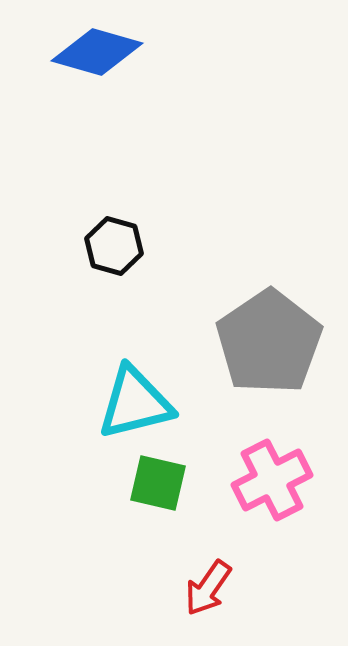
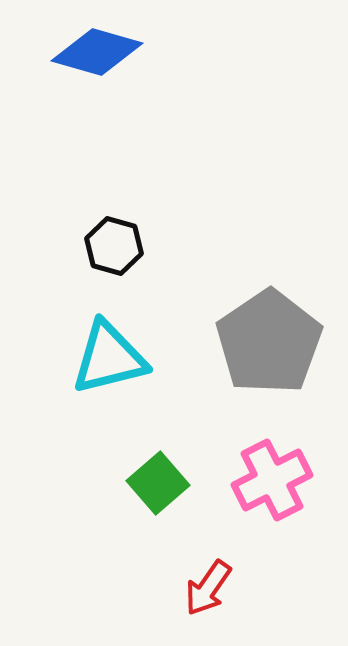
cyan triangle: moved 26 px left, 45 px up
green square: rotated 36 degrees clockwise
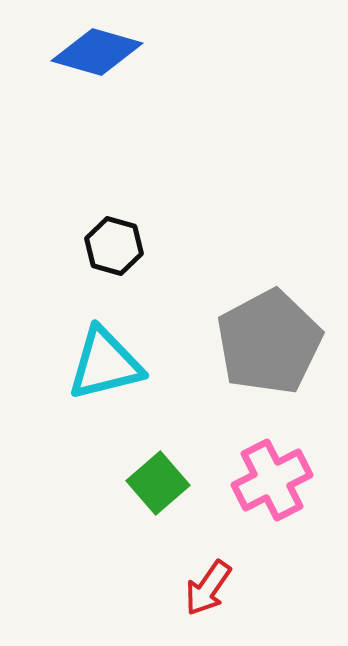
gray pentagon: rotated 6 degrees clockwise
cyan triangle: moved 4 px left, 6 px down
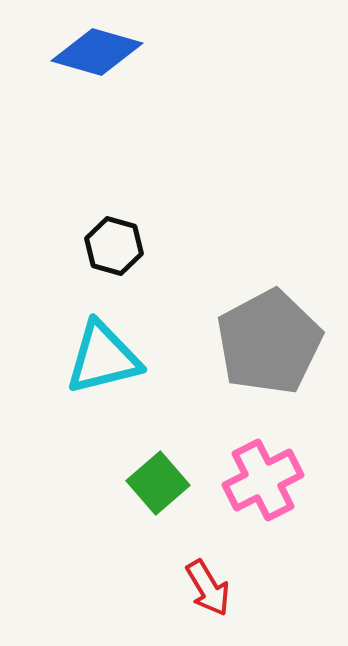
cyan triangle: moved 2 px left, 6 px up
pink cross: moved 9 px left
red arrow: rotated 66 degrees counterclockwise
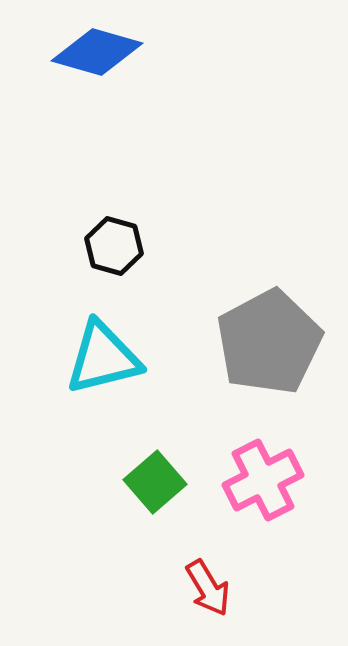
green square: moved 3 px left, 1 px up
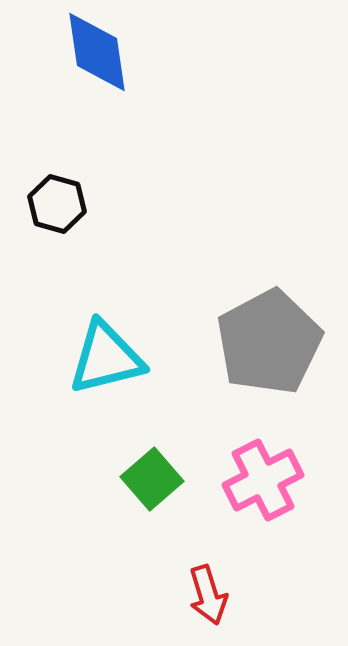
blue diamond: rotated 66 degrees clockwise
black hexagon: moved 57 px left, 42 px up
cyan triangle: moved 3 px right
green square: moved 3 px left, 3 px up
red arrow: moved 7 px down; rotated 14 degrees clockwise
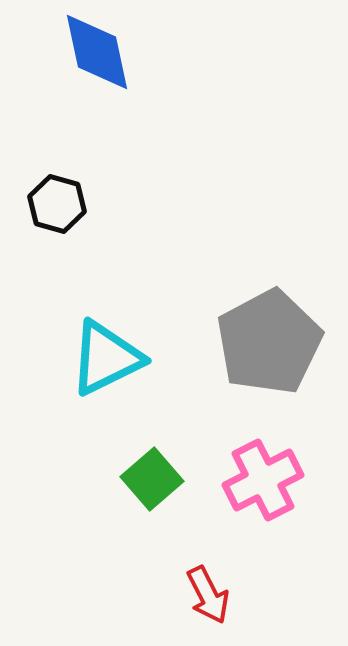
blue diamond: rotated 4 degrees counterclockwise
cyan triangle: rotated 12 degrees counterclockwise
red arrow: rotated 10 degrees counterclockwise
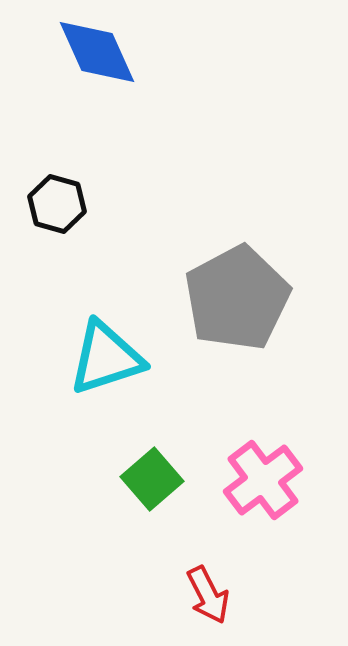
blue diamond: rotated 12 degrees counterclockwise
gray pentagon: moved 32 px left, 44 px up
cyan triangle: rotated 8 degrees clockwise
pink cross: rotated 10 degrees counterclockwise
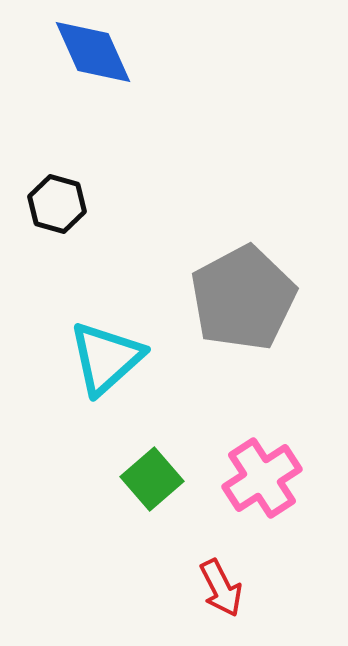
blue diamond: moved 4 px left
gray pentagon: moved 6 px right
cyan triangle: rotated 24 degrees counterclockwise
pink cross: moved 1 px left, 2 px up; rotated 4 degrees clockwise
red arrow: moved 13 px right, 7 px up
